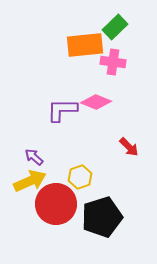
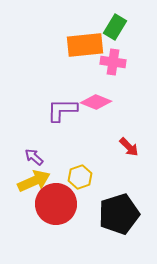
green rectangle: rotated 15 degrees counterclockwise
yellow arrow: moved 4 px right
black pentagon: moved 17 px right, 3 px up
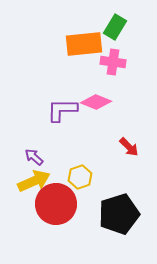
orange rectangle: moved 1 px left, 1 px up
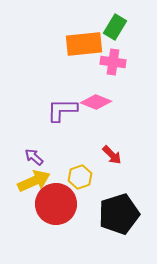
red arrow: moved 17 px left, 8 px down
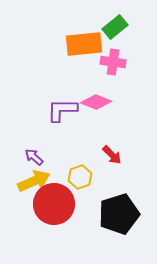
green rectangle: rotated 20 degrees clockwise
red circle: moved 2 px left
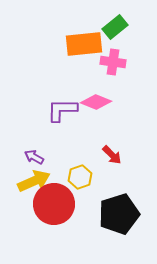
purple arrow: rotated 12 degrees counterclockwise
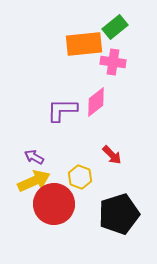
pink diamond: rotated 60 degrees counterclockwise
yellow hexagon: rotated 20 degrees counterclockwise
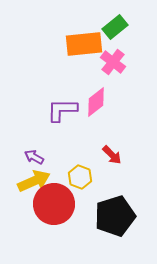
pink cross: rotated 30 degrees clockwise
black pentagon: moved 4 px left, 2 px down
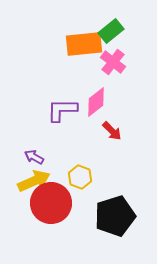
green rectangle: moved 4 px left, 4 px down
red arrow: moved 24 px up
red circle: moved 3 px left, 1 px up
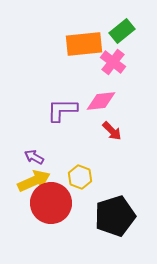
green rectangle: moved 11 px right
pink diamond: moved 5 px right, 1 px up; rotated 32 degrees clockwise
